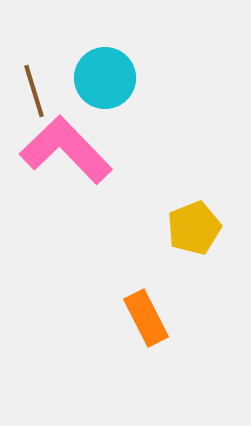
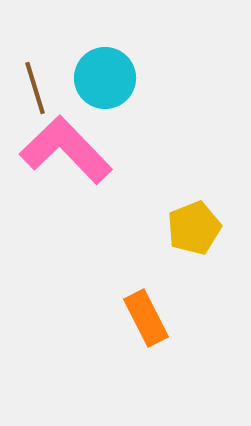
brown line: moved 1 px right, 3 px up
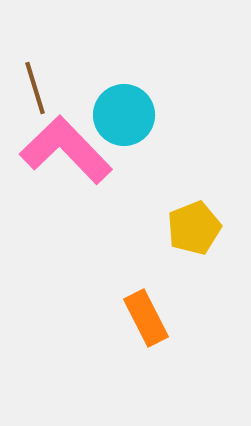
cyan circle: moved 19 px right, 37 px down
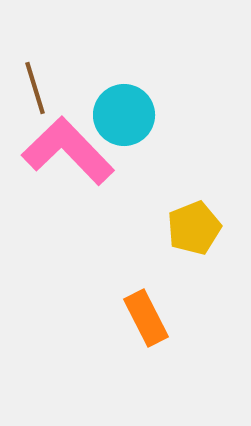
pink L-shape: moved 2 px right, 1 px down
